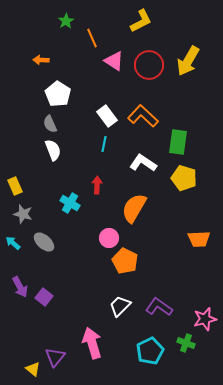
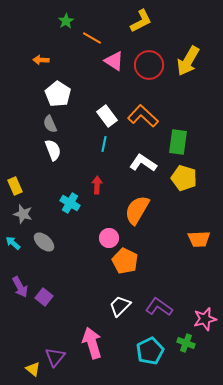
orange line: rotated 36 degrees counterclockwise
orange semicircle: moved 3 px right, 2 px down
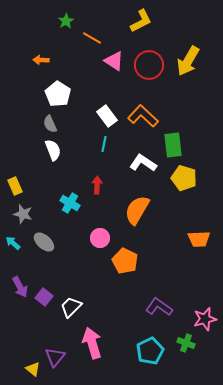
green rectangle: moved 5 px left, 3 px down; rotated 15 degrees counterclockwise
pink circle: moved 9 px left
white trapezoid: moved 49 px left, 1 px down
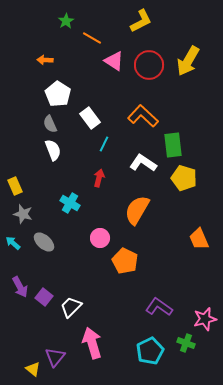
orange arrow: moved 4 px right
white rectangle: moved 17 px left, 2 px down
cyan line: rotated 14 degrees clockwise
red arrow: moved 2 px right, 7 px up; rotated 12 degrees clockwise
orange trapezoid: rotated 70 degrees clockwise
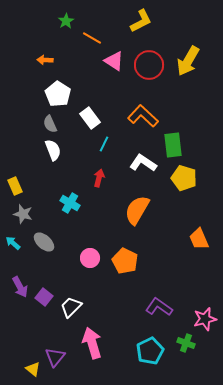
pink circle: moved 10 px left, 20 px down
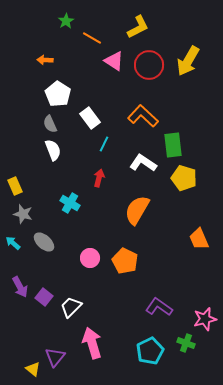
yellow L-shape: moved 3 px left, 6 px down
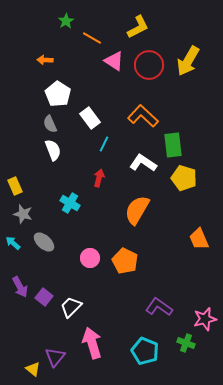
cyan pentagon: moved 5 px left; rotated 24 degrees counterclockwise
